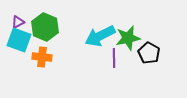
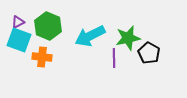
green hexagon: moved 3 px right, 1 px up
cyan arrow: moved 10 px left
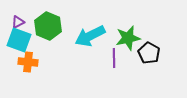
orange cross: moved 14 px left, 5 px down
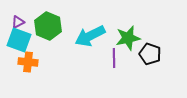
black pentagon: moved 1 px right, 1 px down; rotated 10 degrees counterclockwise
